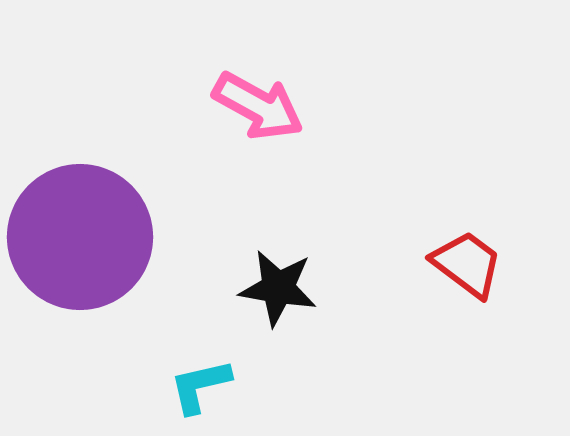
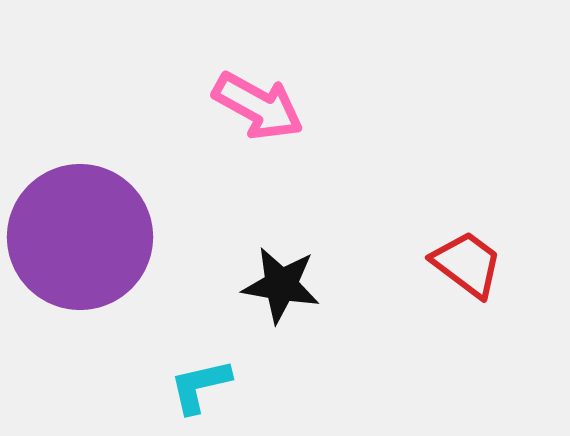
black star: moved 3 px right, 3 px up
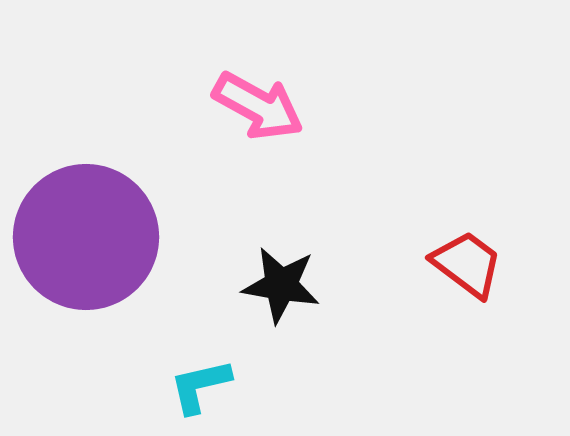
purple circle: moved 6 px right
